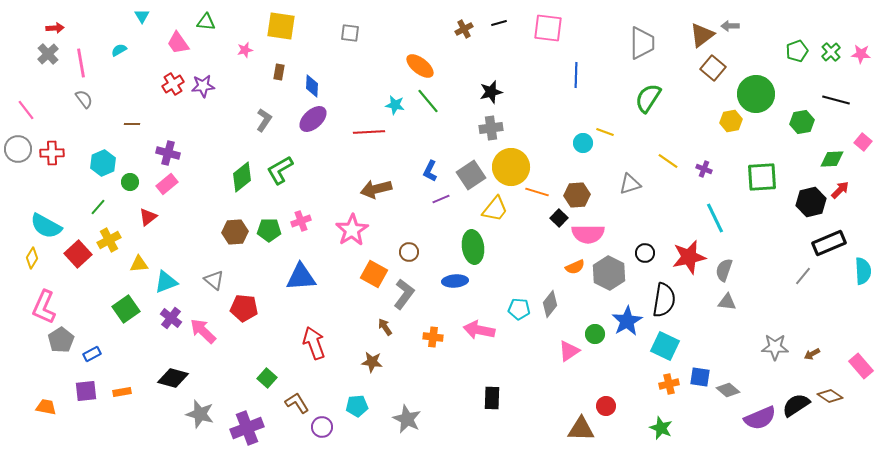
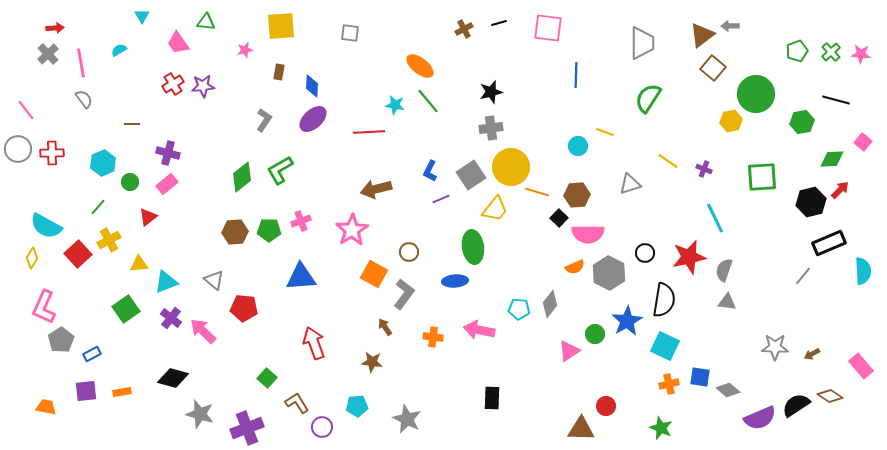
yellow square at (281, 26): rotated 12 degrees counterclockwise
cyan circle at (583, 143): moved 5 px left, 3 px down
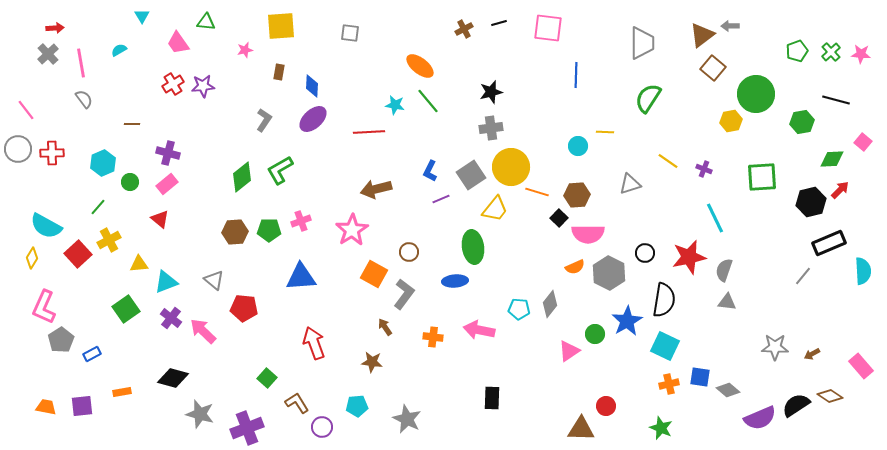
yellow line at (605, 132): rotated 18 degrees counterclockwise
red triangle at (148, 217): moved 12 px right, 2 px down; rotated 42 degrees counterclockwise
purple square at (86, 391): moved 4 px left, 15 px down
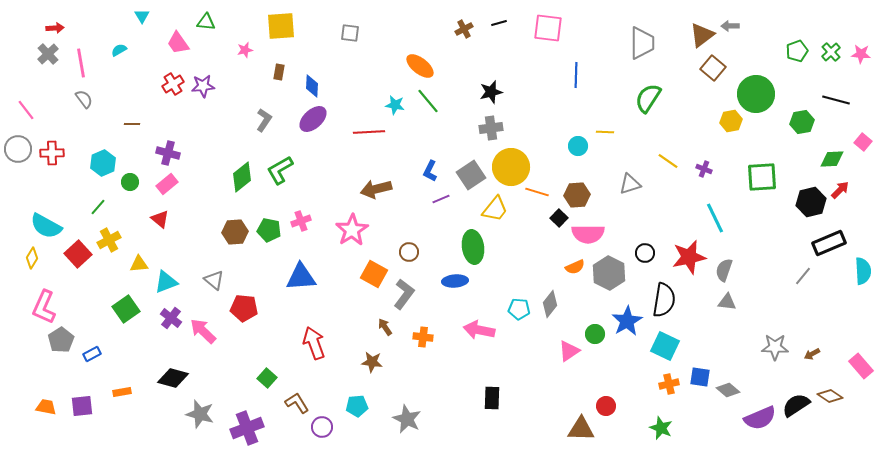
green pentagon at (269, 230): rotated 10 degrees clockwise
orange cross at (433, 337): moved 10 px left
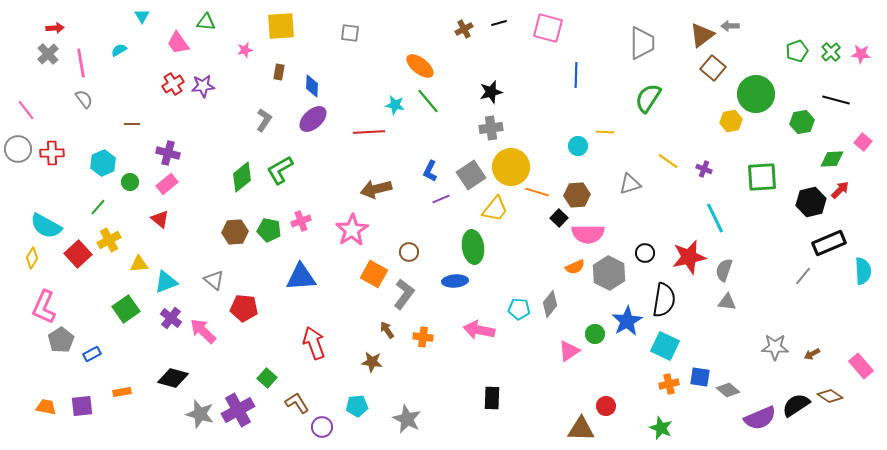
pink square at (548, 28): rotated 8 degrees clockwise
brown arrow at (385, 327): moved 2 px right, 3 px down
purple cross at (247, 428): moved 9 px left, 18 px up; rotated 8 degrees counterclockwise
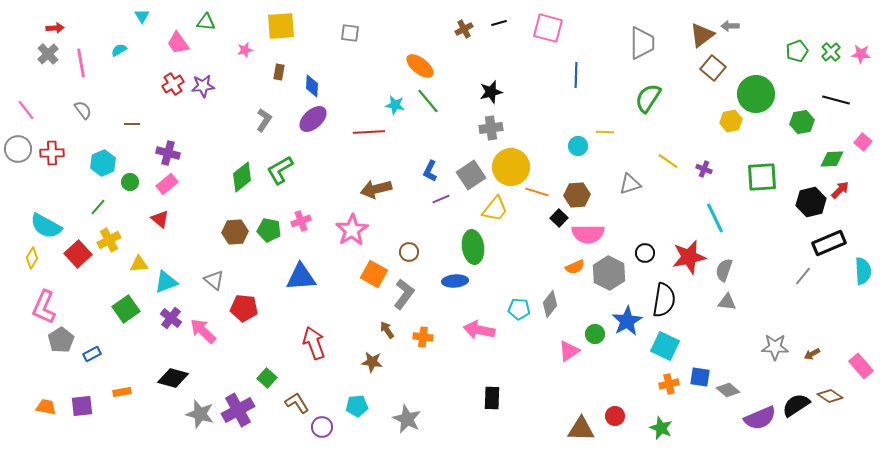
gray semicircle at (84, 99): moved 1 px left, 11 px down
red circle at (606, 406): moved 9 px right, 10 px down
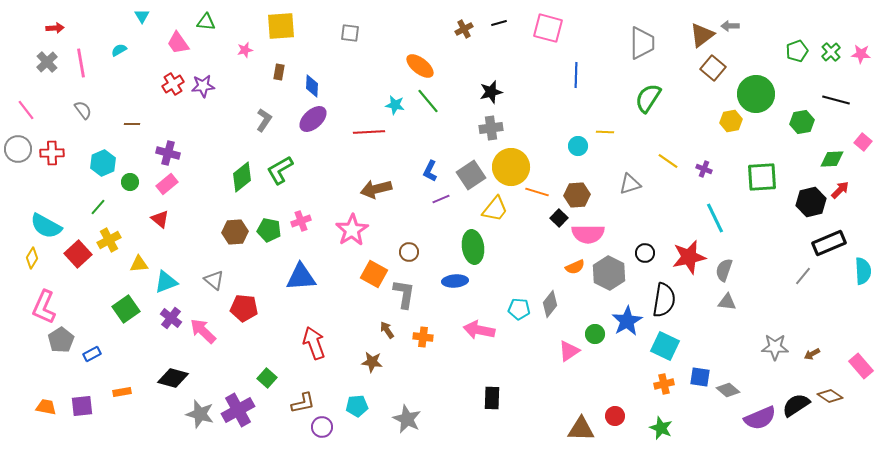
gray cross at (48, 54): moved 1 px left, 8 px down
gray L-shape at (404, 294): rotated 28 degrees counterclockwise
orange cross at (669, 384): moved 5 px left
brown L-shape at (297, 403): moved 6 px right; rotated 110 degrees clockwise
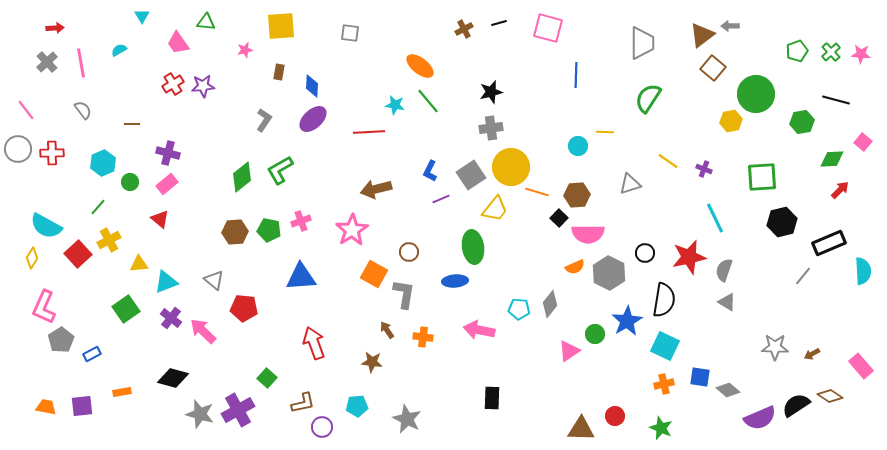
black hexagon at (811, 202): moved 29 px left, 20 px down
gray triangle at (727, 302): rotated 24 degrees clockwise
